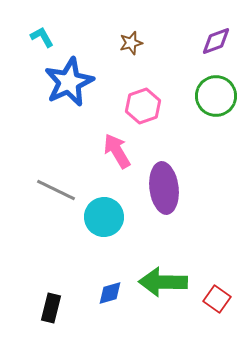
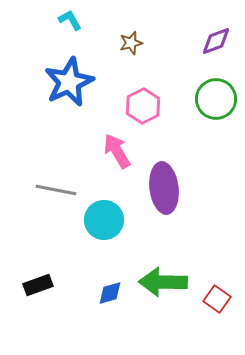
cyan L-shape: moved 28 px right, 17 px up
green circle: moved 3 px down
pink hexagon: rotated 8 degrees counterclockwise
gray line: rotated 15 degrees counterclockwise
cyan circle: moved 3 px down
black rectangle: moved 13 px left, 23 px up; rotated 56 degrees clockwise
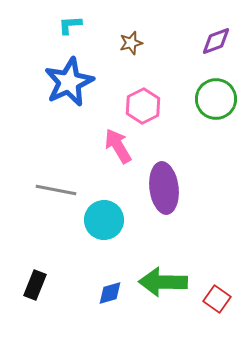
cyan L-shape: moved 5 px down; rotated 65 degrees counterclockwise
pink arrow: moved 1 px right, 5 px up
black rectangle: moved 3 px left; rotated 48 degrees counterclockwise
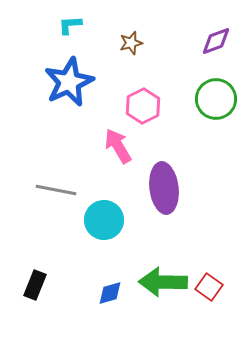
red square: moved 8 px left, 12 px up
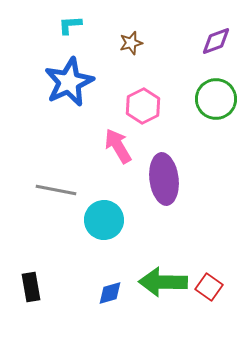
purple ellipse: moved 9 px up
black rectangle: moved 4 px left, 2 px down; rotated 32 degrees counterclockwise
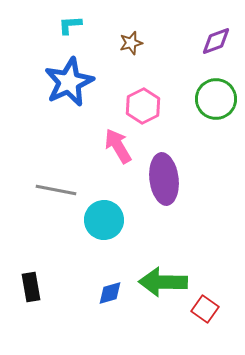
red square: moved 4 px left, 22 px down
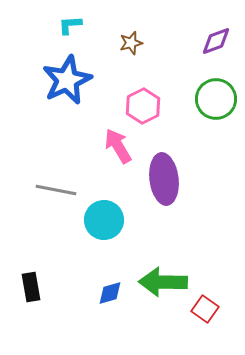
blue star: moved 2 px left, 2 px up
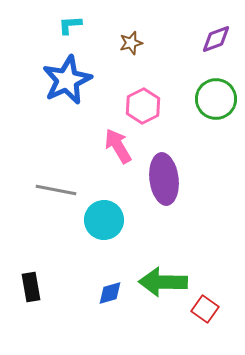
purple diamond: moved 2 px up
